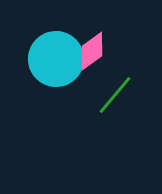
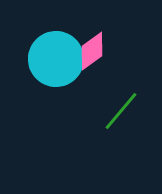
green line: moved 6 px right, 16 px down
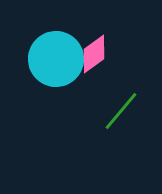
pink diamond: moved 2 px right, 3 px down
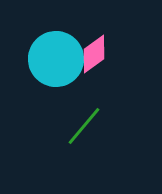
green line: moved 37 px left, 15 px down
